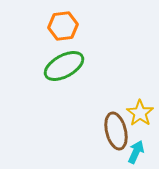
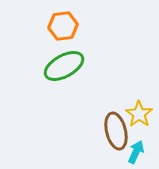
yellow star: moved 1 px left, 1 px down
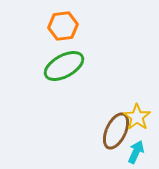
yellow star: moved 2 px left, 3 px down
brown ellipse: rotated 39 degrees clockwise
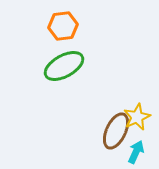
yellow star: rotated 12 degrees clockwise
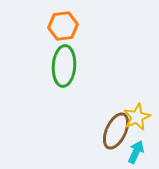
green ellipse: rotated 57 degrees counterclockwise
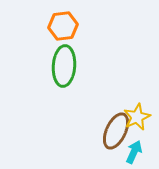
cyan arrow: moved 2 px left
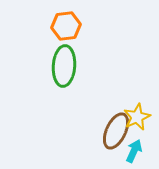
orange hexagon: moved 3 px right
cyan arrow: moved 1 px up
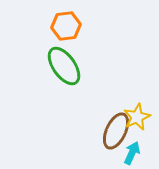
green ellipse: rotated 39 degrees counterclockwise
cyan arrow: moved 2 px left, 2 px down
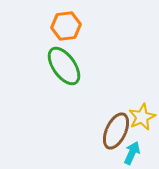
yellow star: moved 5 px right
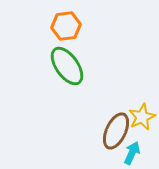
green ellipse: moved 3 px right
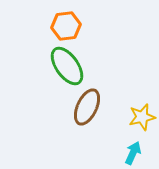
yellow star: rotated 12 degrees clockwise
brown ellipse: moved 29 px left, 24 px up
cyan arrow: moved 1 px right
